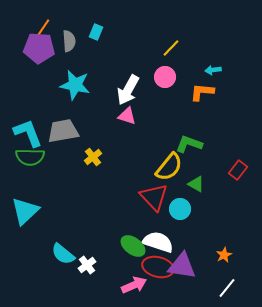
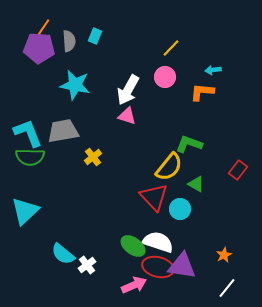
cyan rectangle: moved 1 px left, 4 px down
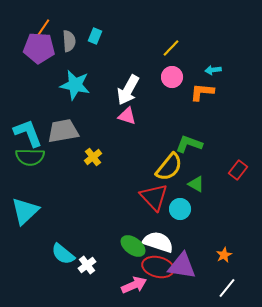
pink circle: moved 7 px right
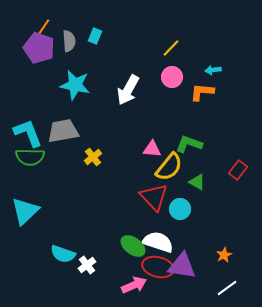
purple pentagon: rotated 16 degrees clockwise
pink triangle: moved 25 px right, 33 px down; rotated 12 degrees counterclockwise
green triangle: moved 1 px right, 2 px up
cyan semicircle: rotated 20 degrees counterclockwise
white line: rotated 15 degrees clockwise
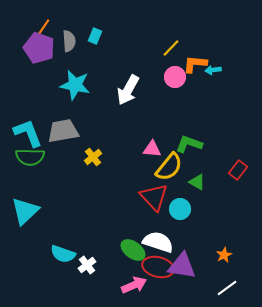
pink circle: moved 3 px right
orange L-shape: moved 7 px left, 28 px up
green ellipse: moved 4 px down
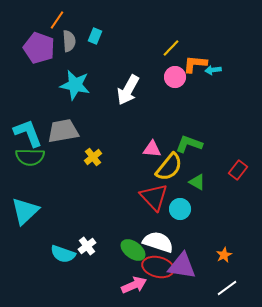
orange line: moved 14 px right, 8 px up
white cross: moved 19 px up
